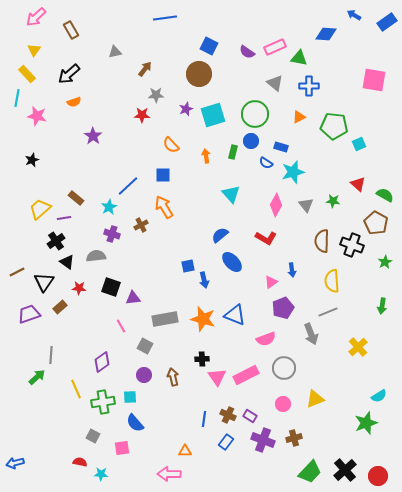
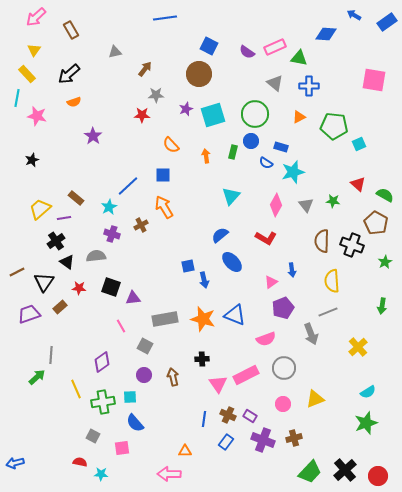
cyan triangle at (231, 194): moved 2 px down; rotated 24 degrees clockwise
pink triangle at (217, 377): moved 1 px right, 7 px down
cyan semicircle at (379, 396): moved 11 px left, 4 px up
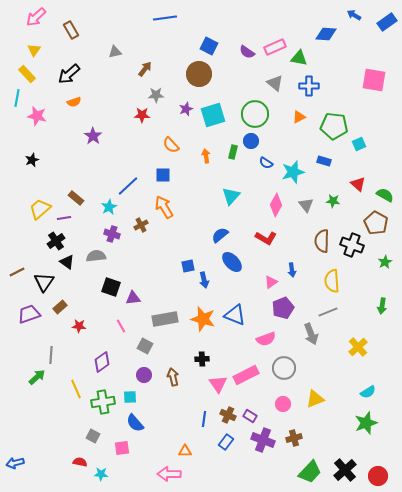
blue rectangle at (281, 147): moved 43 px right, 14 px down
red star at (79, 288): moved 38 px down
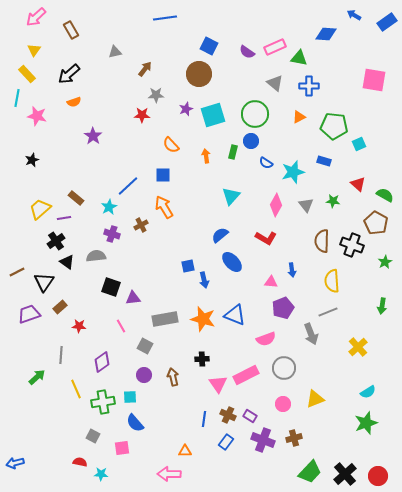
pink triangle at (271, 282): rotated 40 degrees clockwise
gray line at (51, 355): moved 10 px right
black cross at (345, 470): moved 4 px down
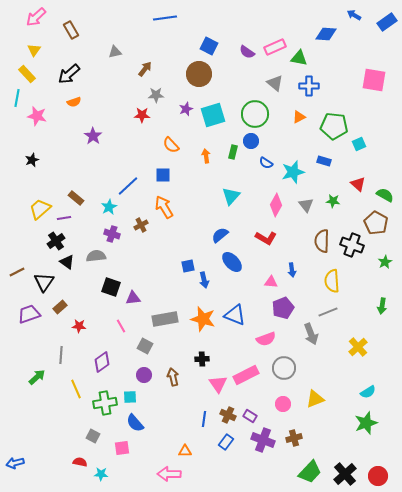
green cross at (103, 402): moved 2 px right, 1 px down
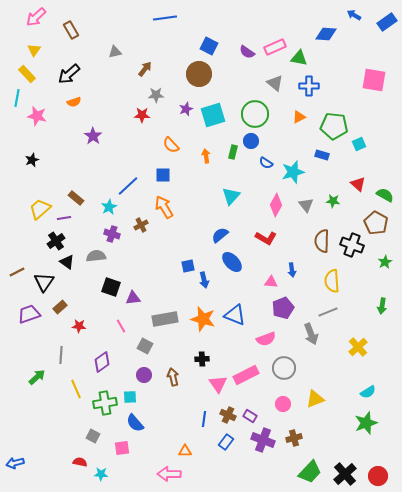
blue rectangle at (324, 161): moved 2 px left, 6 px up
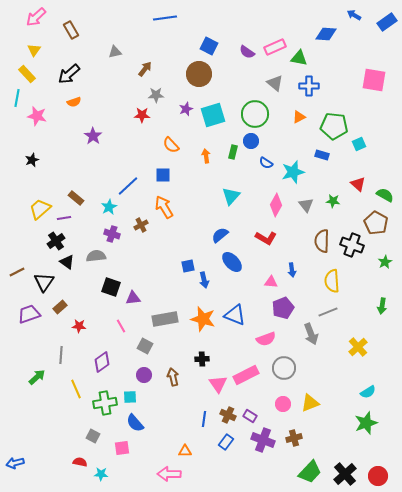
yellow triangle at (315, 399): moved 5 px left, 4 px down
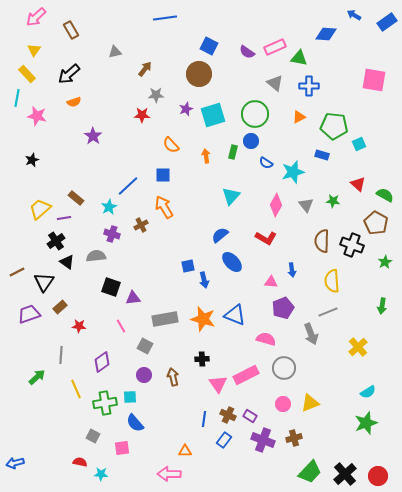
pink semicircle at (266, 339): rotated 144 degrees counterclockwise
blue rectangle at (226, 442): moved 2 px left, 2 px up
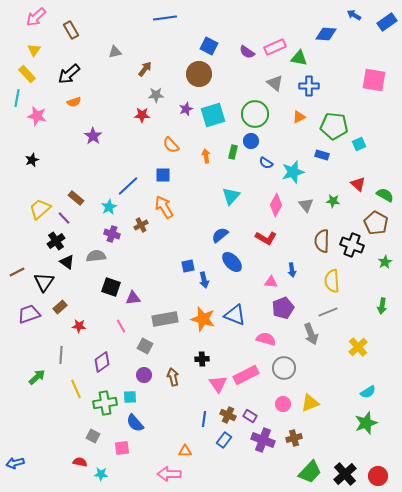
purple line at (64, 218): rotated 56 degrees clockwise
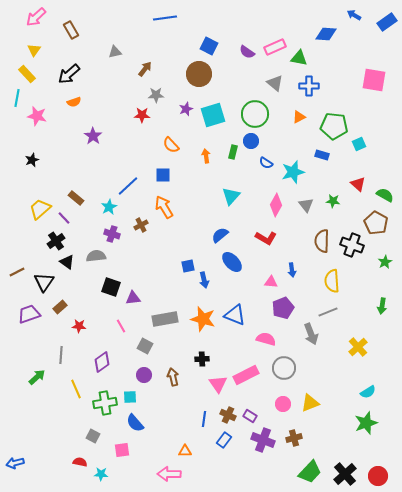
pink square at (122, 448): moved 2 px down
